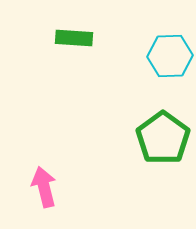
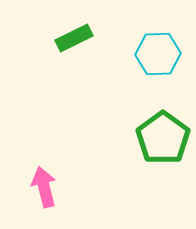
green rectangle: rotated 30 degrees counterclockwise
cyan hexagon: moved 12 px left, 2 px up
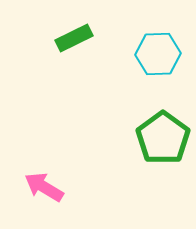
pink arrow: rotated 45 degrees counterclockwise
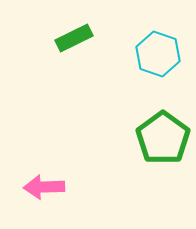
cyan hexagon: rotated 21 degrees clockwise
pink arrow: rotated 33 degrees counterclockwise
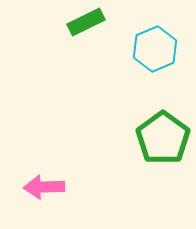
green rectangle: moved 12 px right, 16 px up
cyan hexagon: moved 3 px left, 5 px up; rotated 18 degrees clockwise
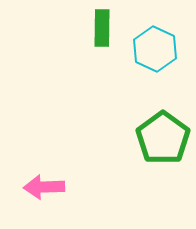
green rectangle: moved 16 px right, 6 px down; rotated 63 degrees counterclockwise
cyan hexagon: rotated 12 degrees counterclockwise
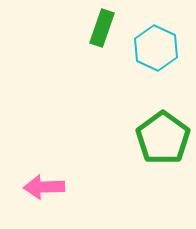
green rectangle: rotated 18 degrees clockwise
cyan hexagon: moved 1 px right, 1 px up
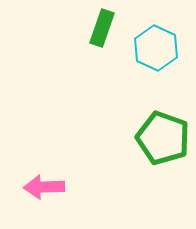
green pentagon: rotated 16 degrees counterclockwise
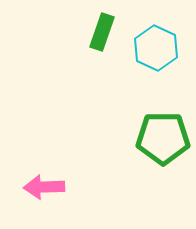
green rectangle: moved 4 px down
green pentagon: rotated 20 degrees counterclockwise
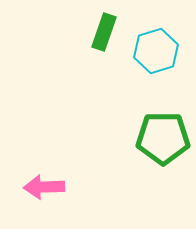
green rectangle: moved 2 px right
cyan hexagon: moved 3 px down; rotated 18 degrees clockwise
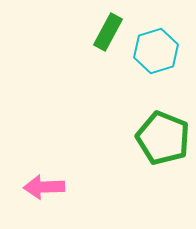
green rectangle: moved 4 px right; rotated 9 degrees clockwise
green pentagon: rotated 22 degrees clockwise
